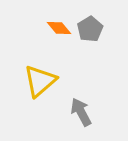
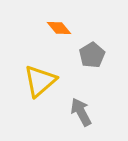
gray pentagon: moved 2 px right, 26 px down
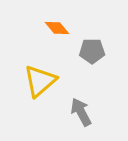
orange diamond: moved 2 px left
gray pentagon: moved 4 px up; rotated 30 degrees clockwise
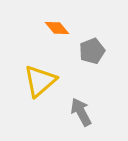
gray pentagon: rotated 20 degrees counterclockwise
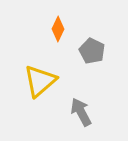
orange diamond: moved 1 px right, 1 px down; rotated 65 degrees clockwise
gray pentagon: rotated 25 degrees counterclockwise
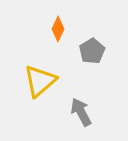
gray pentagon: rotated 15 degrees clockwise
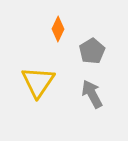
yellow triangle: moved 2 px left, 1 px down; rotated 15 degrees counterclockwise
gray arrow: moved 11 px right, 18 px up
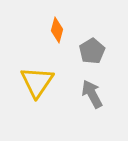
orange diamond: moved 1 px left, 1 px down; rotated 10 degrees counterclockwise
yellow triangle: moved 1 px left
